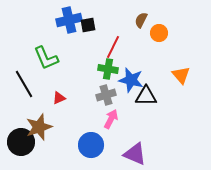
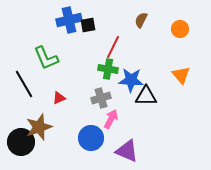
orange circle: moved 21 px right, 4 px up
blue star: rotated 10 degrees counterclockwise
gray cross: moved 5 px left, 3 px down
blue circle: moved 7 px up
purple triangle: moved 8 px left, 3 px up
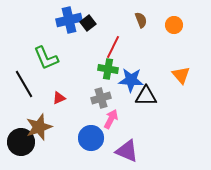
brown semicircle: rotated 133 degrees clockwise
black square: moved 2 px up; rotated 28 degrees counterclockwise
orange circle: moved 6 px left, 4 px up
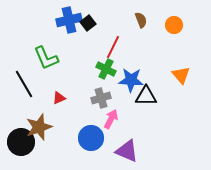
green cross: moved 2 px left; rotated 18 degrees clockwise
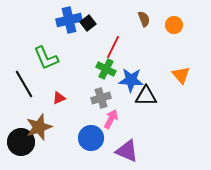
brown semicircle: moved 3 px right, 1 px up
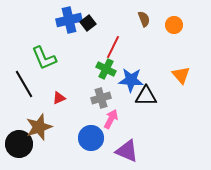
green L-shape: moved 2 px left
black circle: moved 2 px left, 2 px down
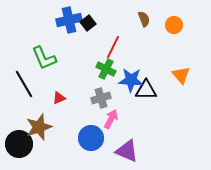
black triangle: moved 6 px up
